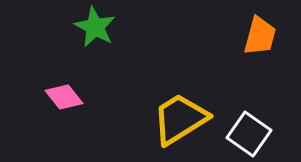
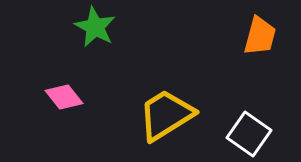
yellow trapezoid: moved 14 px left, 4 px up
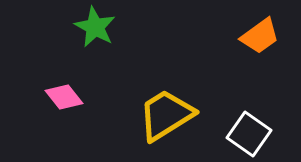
orange trapezoid: rotated 39 degrees clockwise
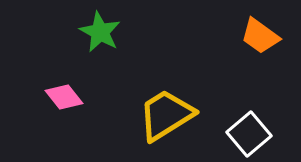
green star: moved 5 px right, 5 px down
orange trapezoid: rotated 72 degrees clockwise
white square: rotated 15 degrees clockwise
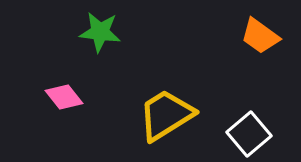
green star: rotated 21 degrees counterclockwise
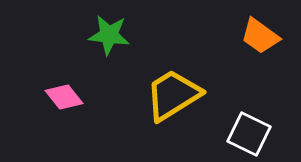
green star: moved 9 px right, 3 px down
yellow trapezoid: moved 7 px right, 20 px up
white square: rotated 24 degrees counterclockwise
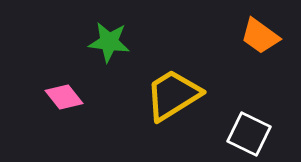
green star: moved 7 px down
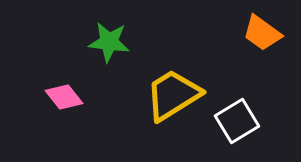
orange trapezoid: moved 2 px right, 3 px up
white square: moved 12 px left, 13 px up; rotated 33 degrees clockwise
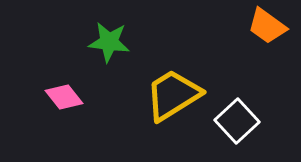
orange trapezoid: moved 5 px right, 7 px up
white square: rotated 12 degrees counterclockwise
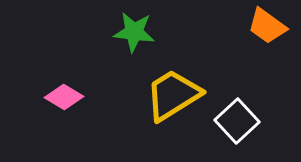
green star: moved 25 px right, 10 px up
pink diamond: rotated 21 degrees counterclockwise
